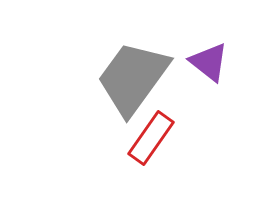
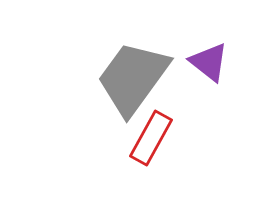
red rectangle: rotated 6 degrees counterclockwise
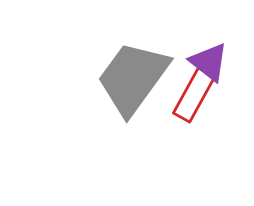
red rectangle: moved 43 px right, 43 px up
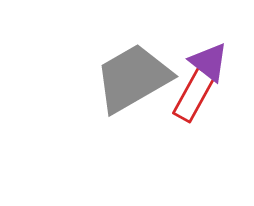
gray trapezoid: rotated 24 degrees clockwise
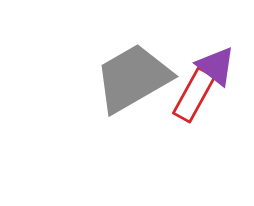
purple triangle: moved 7 px right, 4 px down
